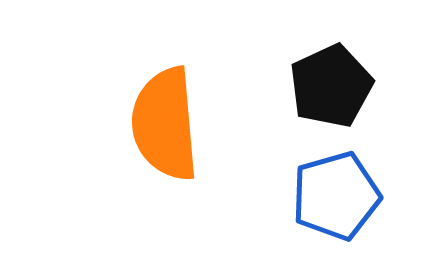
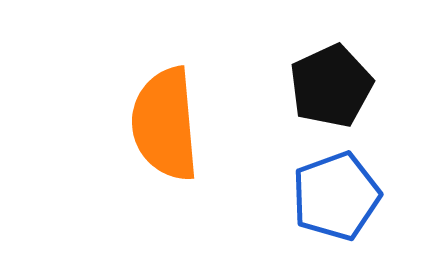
blue pentagon: rotated 4 degrees counterclockwise
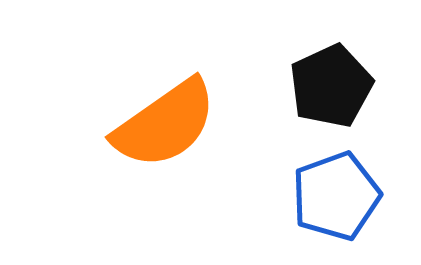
orange semicircle: rotated 120 degrees counterclockwise
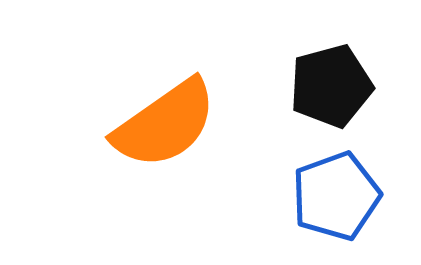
black pentagon: rotated 10 degrees clockwise
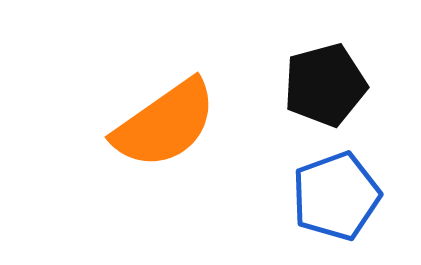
black pentagon: moved 6 px left, 1 px up
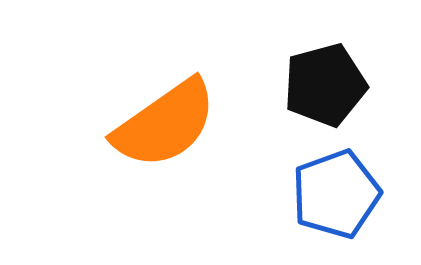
blue pentagon: moved 2 px up
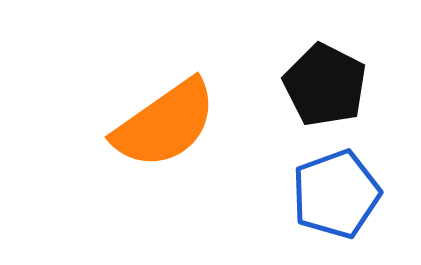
black pentagon: rotated 30 degrees counterclockwise
